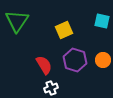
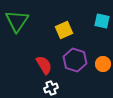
orange circle: moved 4 px down
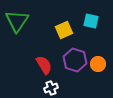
cyan square: moved 11 px left
orange circle: moved 5 px left
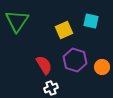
orange circle: moved 4 px right, 3 px down
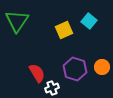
cyan square: moved 2 px left; rotated 28 degrees clockwise
purple hexagon: moved 9 px down
red semicircle: moved 7 px left, 8 px down
white cross: moved 1 px right
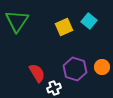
yellow square: moved 3 px up
white cross: moved 2 px right
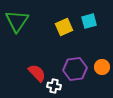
cyan square: rotated 35 degrees clockwise
purple hexagon: rotated 25 degrees counterclockwise
red semicircle: rotated 12 degrees counterclockwise
white cross: moved 2 px up; rotated 32 degrees clockwise
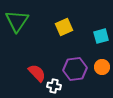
cyan square: moved 12 px right, 15 px down
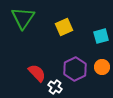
green triangle: moved 6 px right, 3 px up
purple hexagon: rotated 20 degrees counterclockwise
white cross: moved 1 px right, 1 px down; rotated 24 degrees clockwise
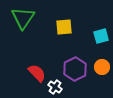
yellow square: rotated 18 degrees clockwise
